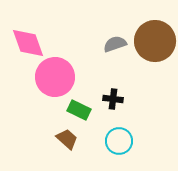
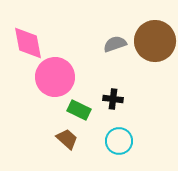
pink diamond: rotated 9 degrees clockwise
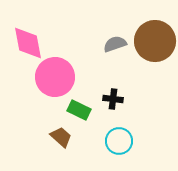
brown trapezoid: moved 6 px left, 2 px up
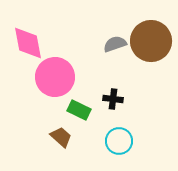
brown circle: moved 4 px left
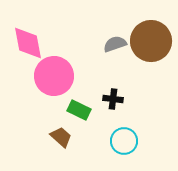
pink circle: moved 1 px left, 1 px up
cyan circle: moved 5 px right
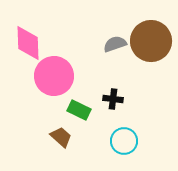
pink diamond: rotated 9 degrees clockwise
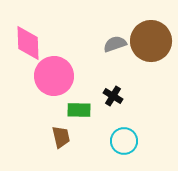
black cross: moved 3 px up; rotated 24 degrees clockwise
green rectangle: rotated 25 degrees counterclockwise
brown trapezoid: rotated 35 degrees clockwise
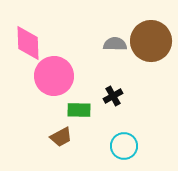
gray semicircle: rotated 20 degrees clockwise
black cross: rotated 30 degrees clockwise
brown trapezoid: rotated 75 degrees clockwise
cyan circle: moved 5 px down
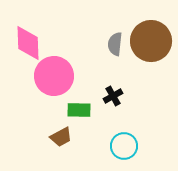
gray semicircle: rotated 85 degrees counterclockwise
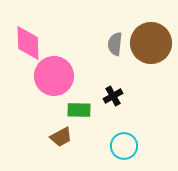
brown circle: moved 2 px down
